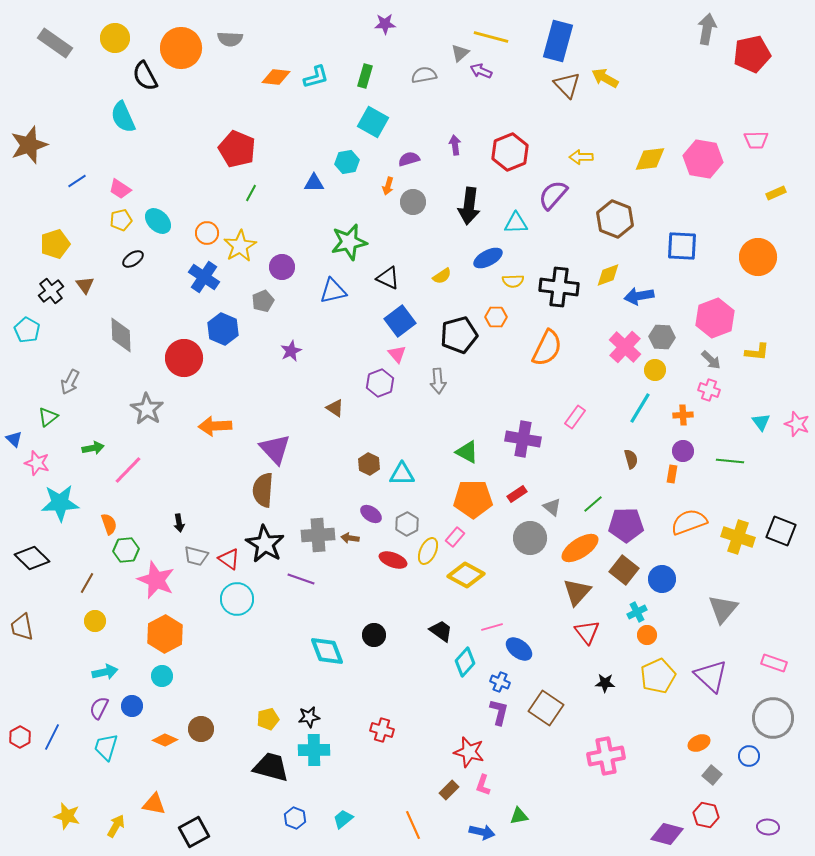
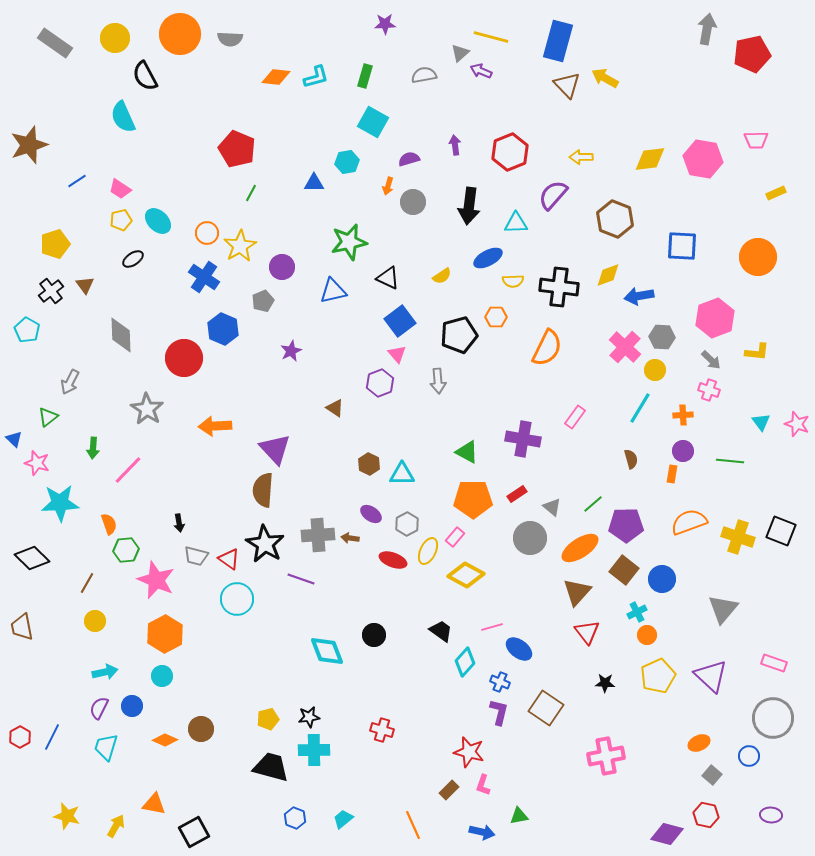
orange circle at (181, 48): moved 1 px left, 14 px up
green arrow at (93, 448): rotated 105 degrees clockwise
purple ellipse at (768, 827): moved 3 px right, 12 px up
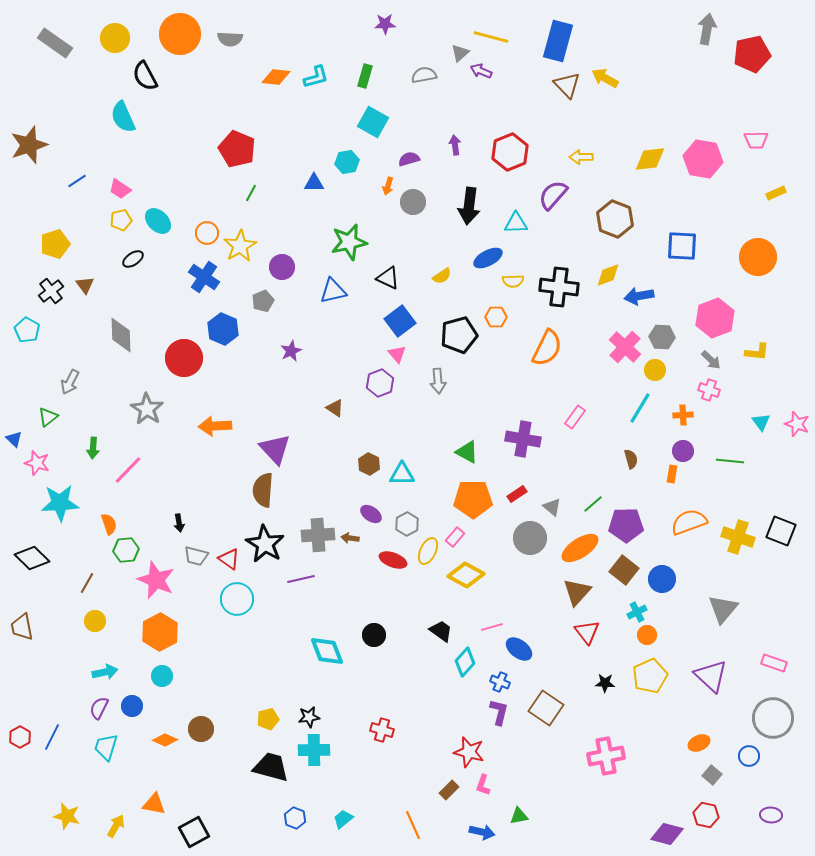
purple line at (301, 579): rotated 32 degrees counterclockwise
orange hexagon at (165, 634): moved 5 px left, 2 px up
yellow pentagon at (658, 676): moved 8 px left
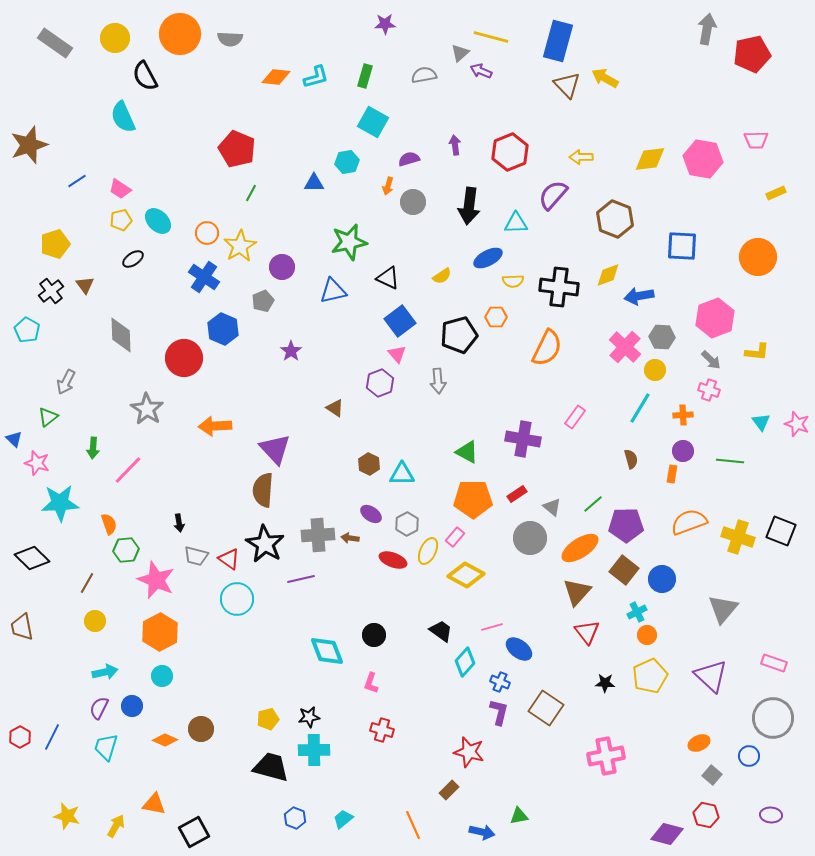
purple star at (291, 351): rotated 10 degrees counterclockwise
gray arrow at (70, 382): moved 4 px left
pink L-shape at (483, 785): moved 112 px left, 102 px up
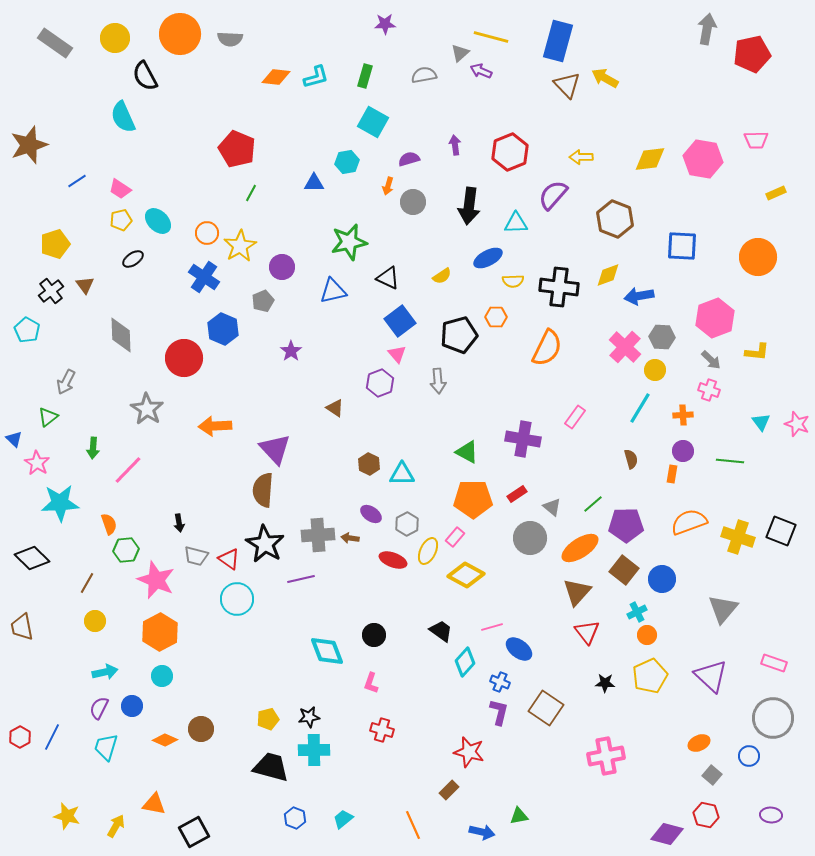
pink star at (37, 463): rotated 15 degrees clockwise
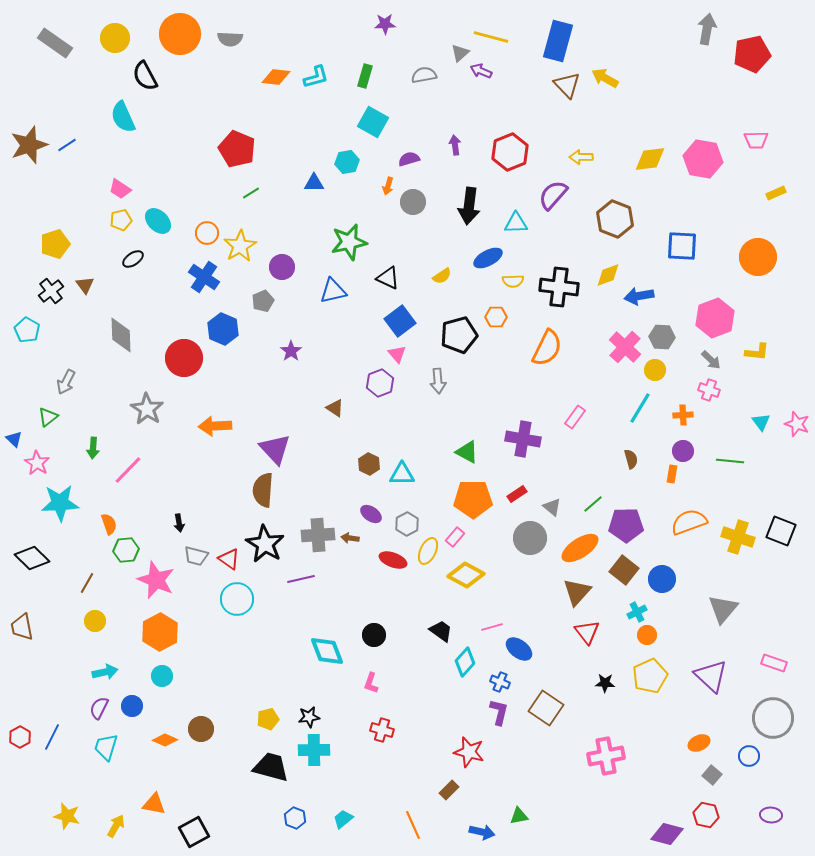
blue line at (77, 181): moved 10 px left, 36 px up
green line at (251, 193): rotated 30 degrees clockwise
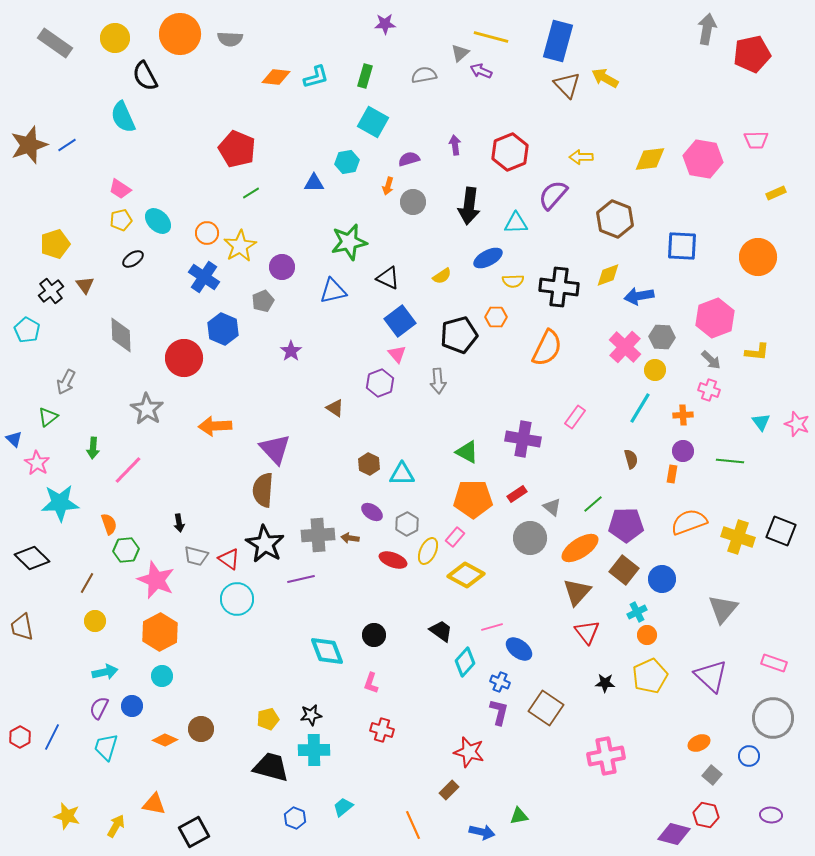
purple ellipse at (371, 514): moved 1 px right, 2 px up
black star at (309, 717): moved 2 px right, 2 px up
cyan trapezoid at (343, 819): moved 12 px up
purple diamond at (667, 834): moved 7 px right
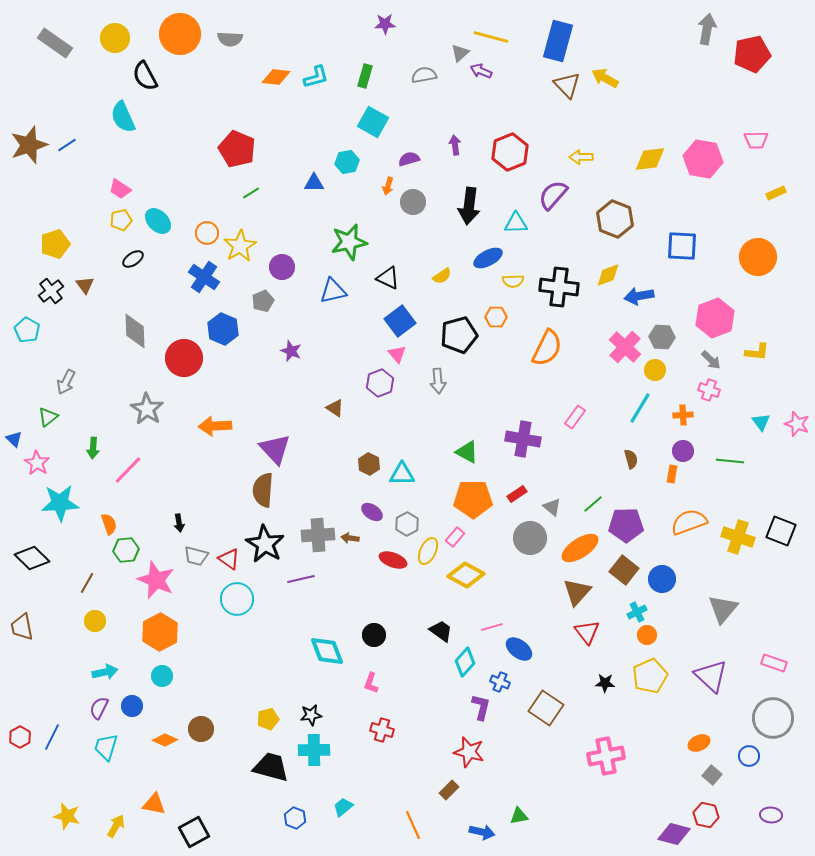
gray diamond at (121, 335): moved 14 px right, 4 px up
purple star at (291, 351): rotated 15 degrees counterclockwise
purple L-shape at (499, 712): moved 18 px left, 5 px up
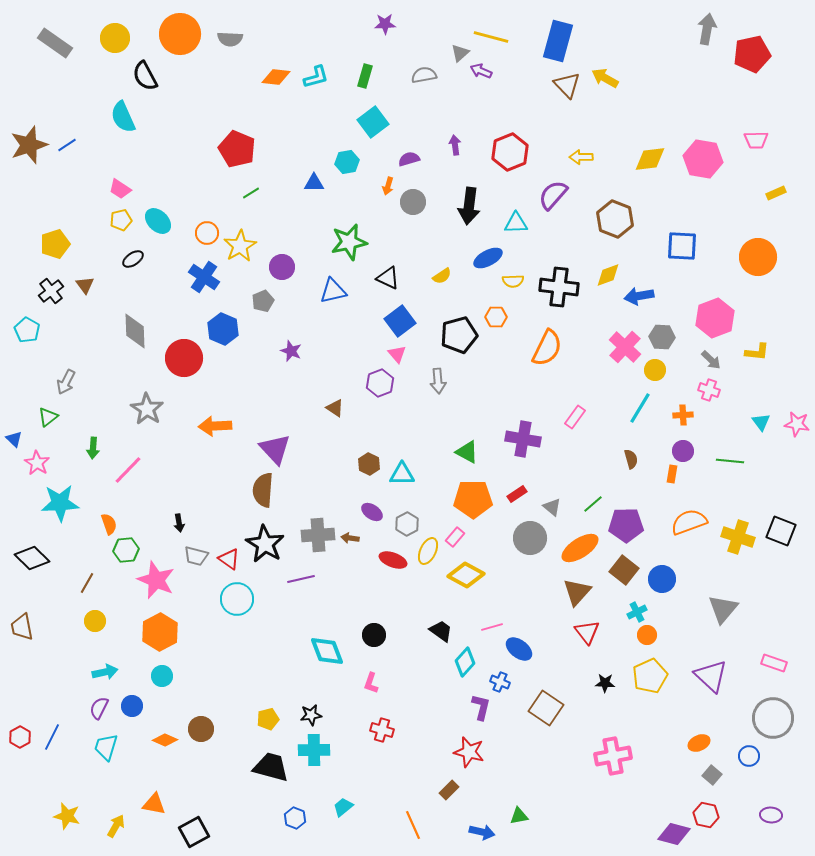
cyan square at (373, 122): rotated 24 degrees clockwise
pink star at (797, 424): rotated 10 degrees counterclockwise
pink cross at (606, 756): moved 7 px right
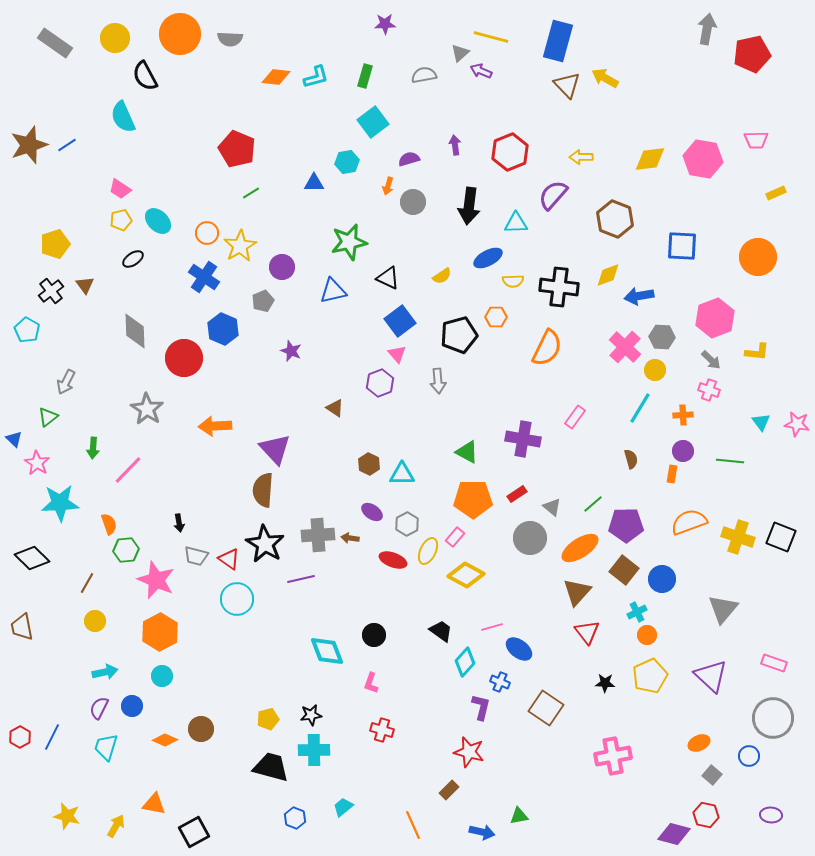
black square at (781, 531): moved 6 px down
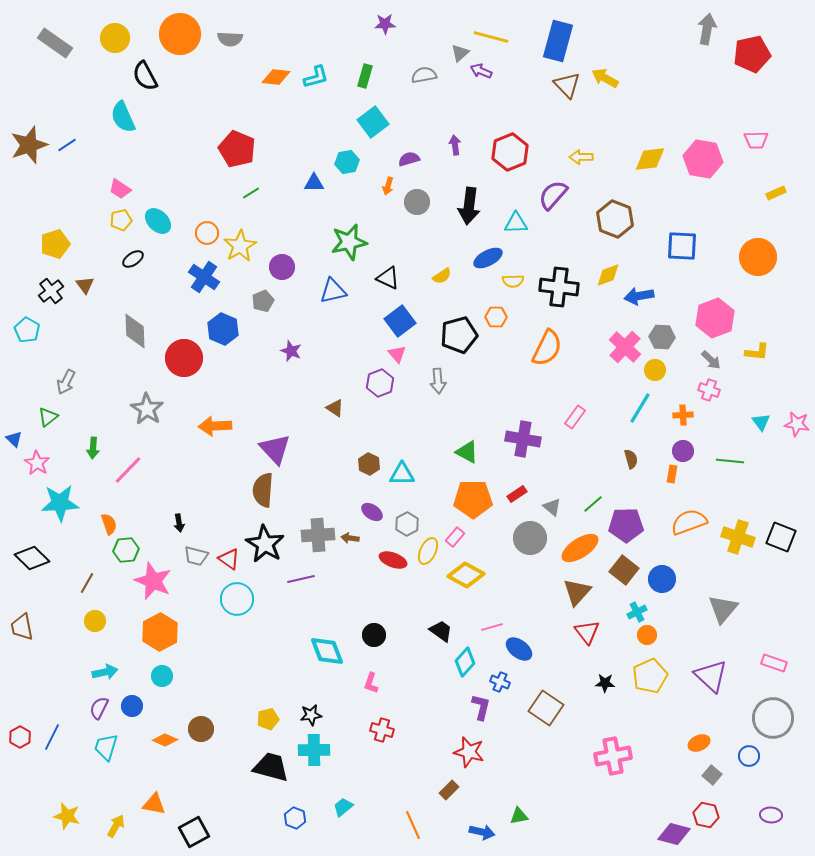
gray circle at (413, 202): moved 4 px right
pink star at (156, 580): moved 3 px left, 1 px down
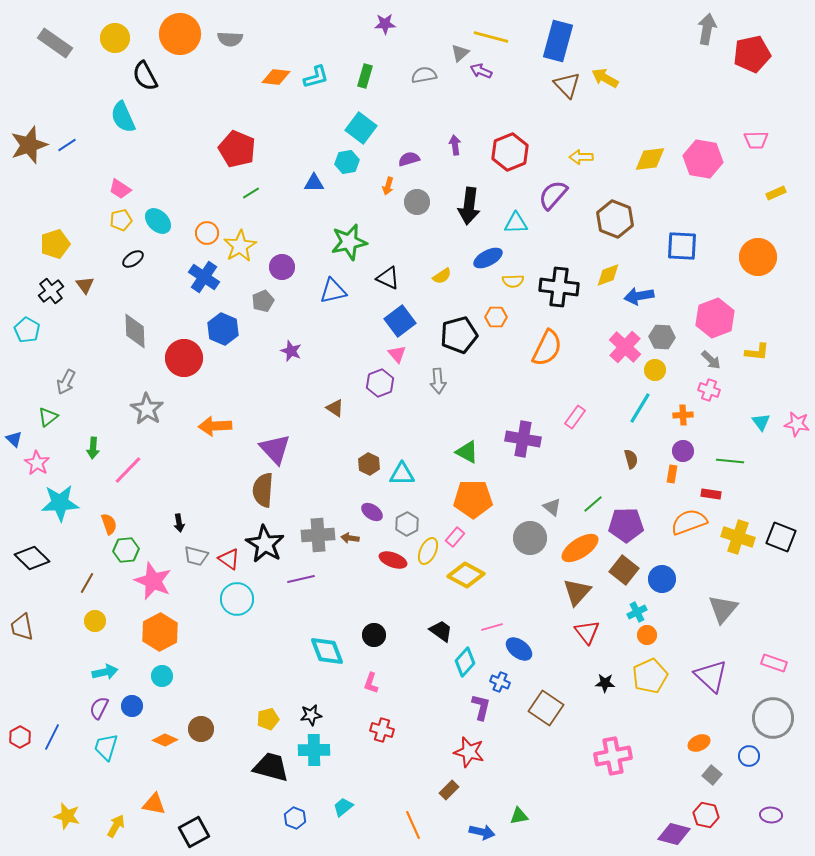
cyan square at (373, 122): moved 12 px left, 6 px down; rotated 16 degrees counterclockwise
red rectangle at (517, 494): moved 194 px right; rotated 42 degrees clockwise
